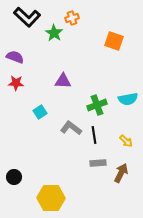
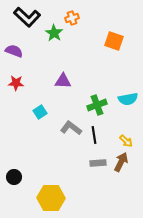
purple semicircle: moved 1 px left, 6 px up
brown arrow: moved 11 px up
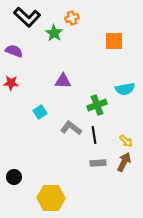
orange square: rotated 18 degrees counterclockwise
red star: moved 5 px left
cyan semicircle: moved 3 px left, 10 px up
brown arrow: moved 3 px right
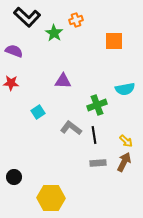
orange cross: moved 4 px right, 2 px down
cyan square: moved 2 px left
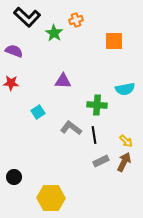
green cross: rotated 24 degrees clockwise
gray rectangle: moved 3 px right, 2 px up; rotated 21 degrees counterclockwise
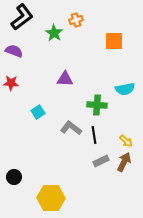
black L-shape: moved 5 px left; rotated 80 degrees counterclockwise
purple triangle: moved 2 px right, 2 px up
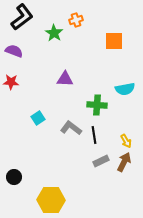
red star: moved 1 px up
cyan square: moved 6 px down
yellow arrow: rotated 16 degrees clockwise
yellow hexagon: moved 2 px down
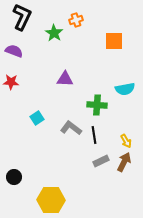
black L-shape: rotated 28 degrees counterclockwise
cyan square: moved 1 px left
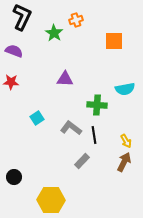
gray rectangle: moved 19 px left; rotated 21 degrees counterclockwise
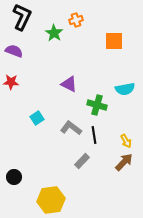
purple triangle: moved 4 px right, 5 px down; rotated 24 degrees clockwise
green cross: rotated 12 degrees clockwise
brown arrow: rotated 18 degrees clockwise
yellow hexagon: rotated 8 degrees counterclockwise
